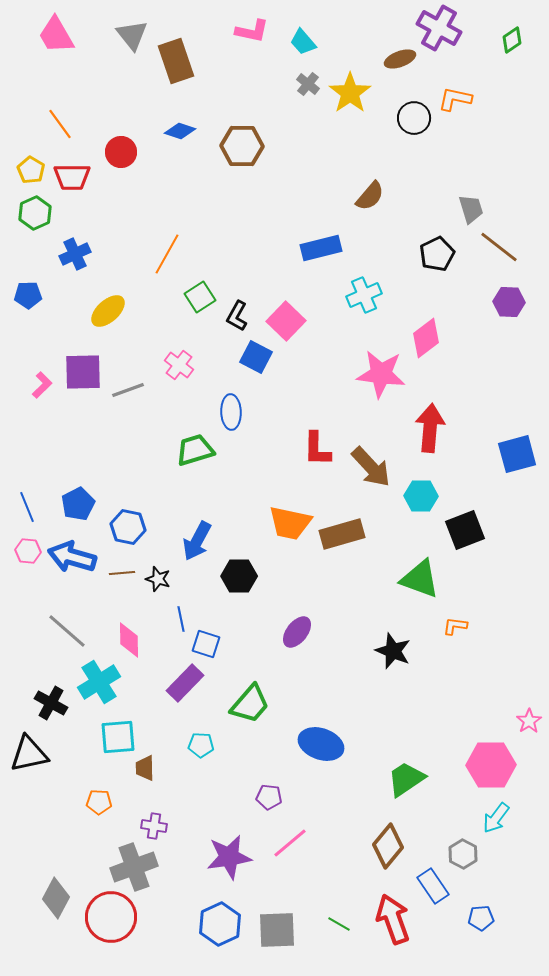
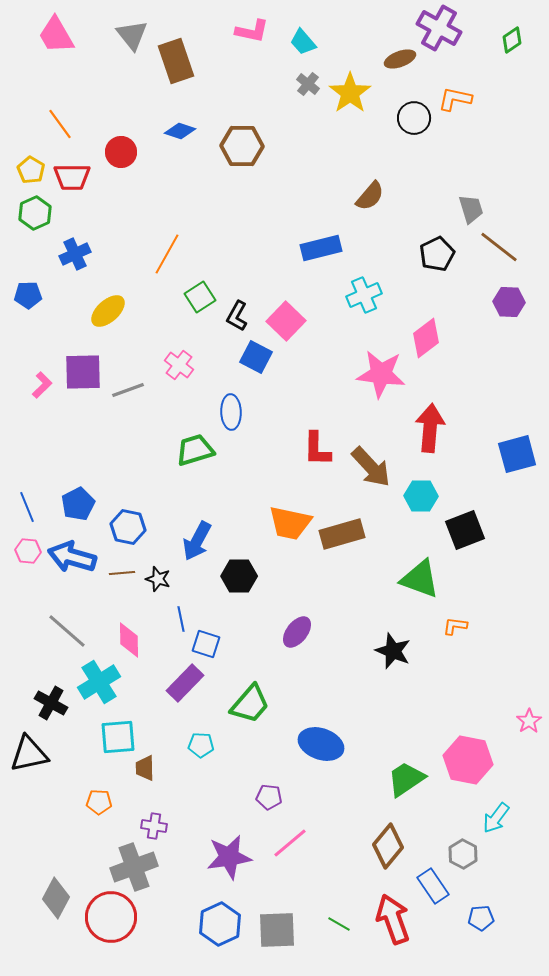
pink hexagon at (491, 765): moved 23 px left, 5 px up; rotated 12 degrees clockwise
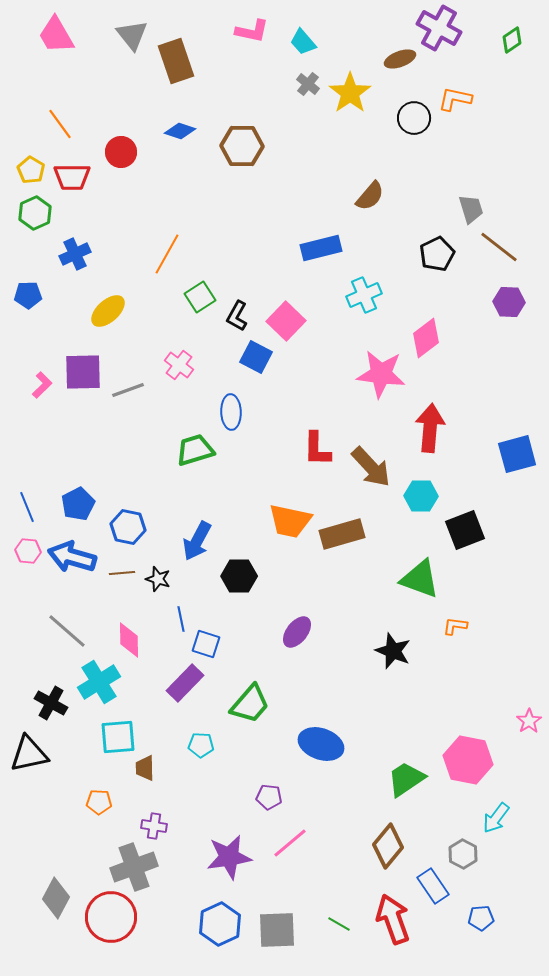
orange trapezoid at (290, 523): moved 2 px up
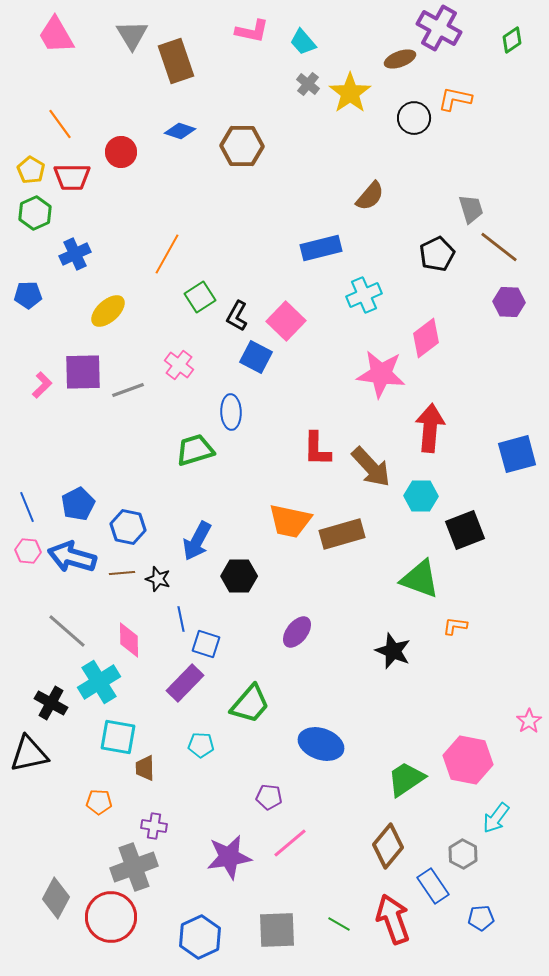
gray triangle at (132, 35): rotated 8 degrees clockwise
cyan square at (118, 737): rotated 15 degrees clockwise
blue hexagon at (220, 924): moved 20 px left, 13 px down
